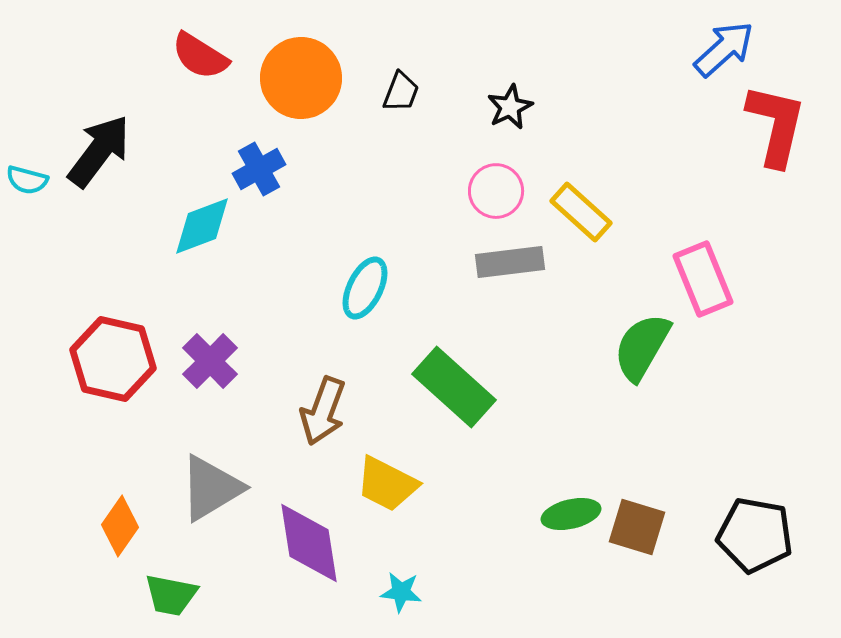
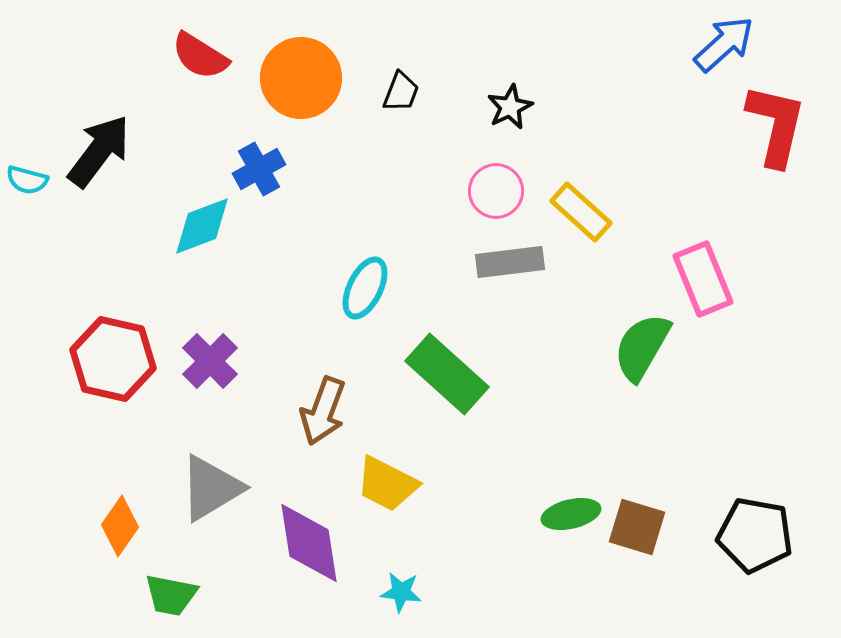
blue arrow: moved 5 px up
green rectangle: moved 7 px left, 13 px up
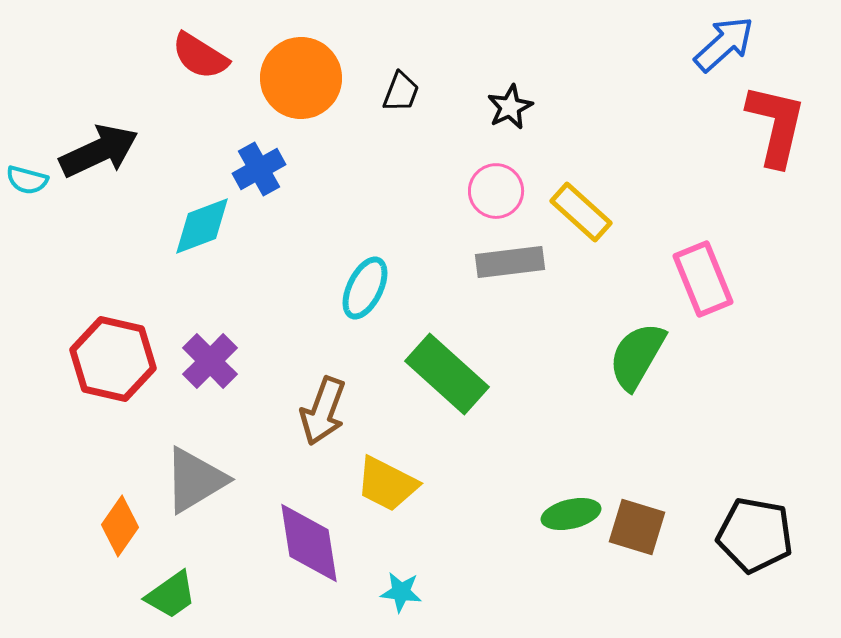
black arrow: rotated 28 degrees clockwise
green semicircle: moved 5 px left, 9 px down
gray triangle: moved 16 px left, 8 px up
green trapezoid: rotated 46 degrees counterclockwise
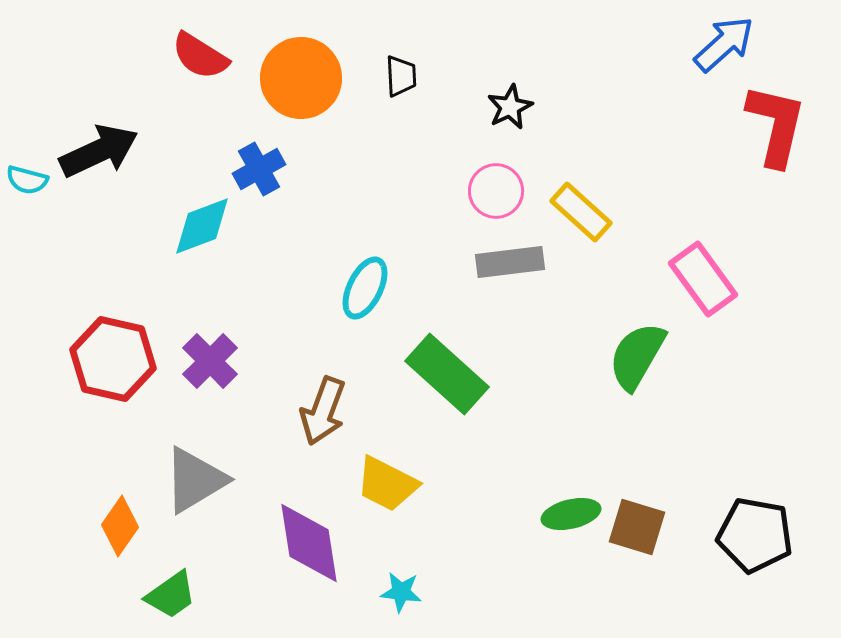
black trapezoid: moved 16 px up; rotated 24 degrees counterclockwise
pink rectangle: rotated 14 degrees counterclockwise
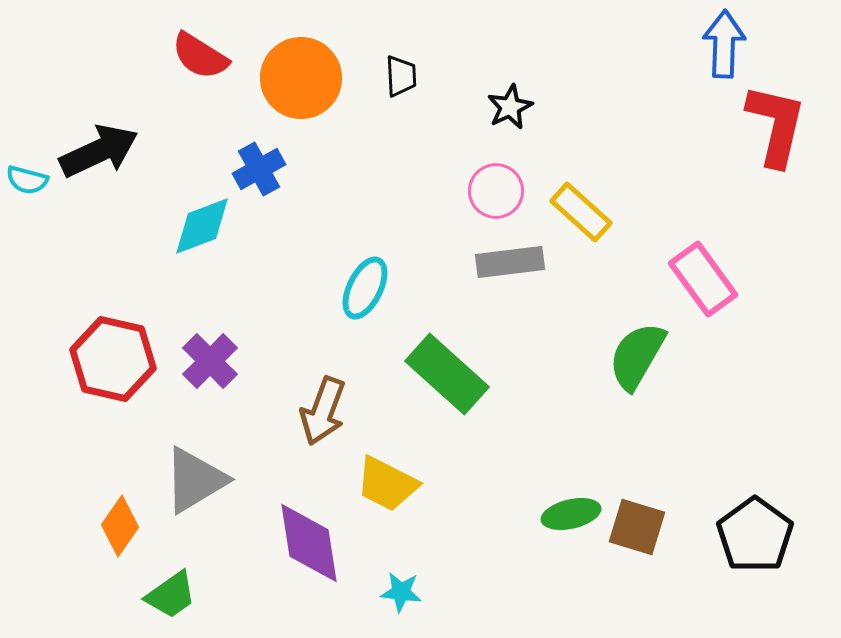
blue arrow: rotated 46 degrees counterclockwise
black pentagon: rotated 26 degrees clockwise
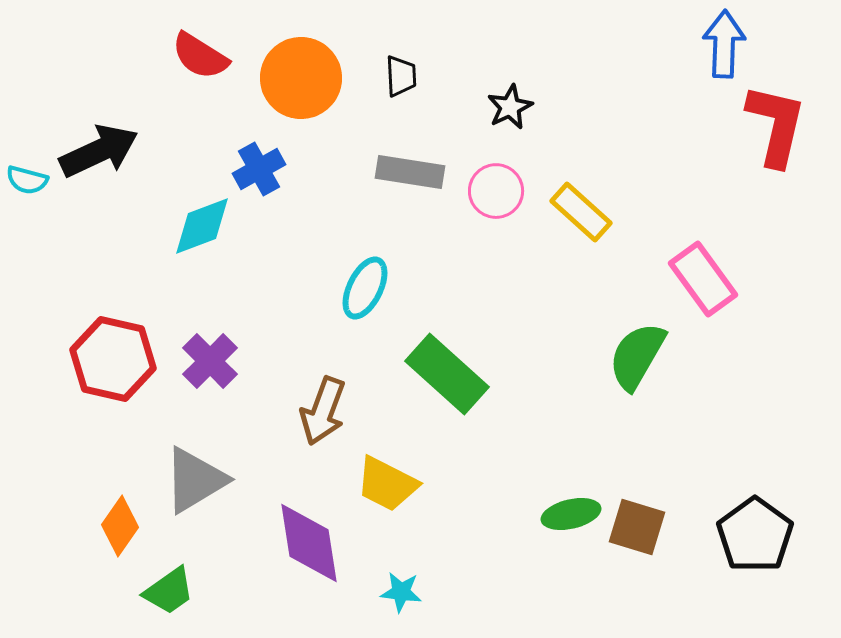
gray rectangle: moved 100 px left, 90 px up; rotated 16 degrees clockwise
green trapezoid: moved 2 px left, 4 px up
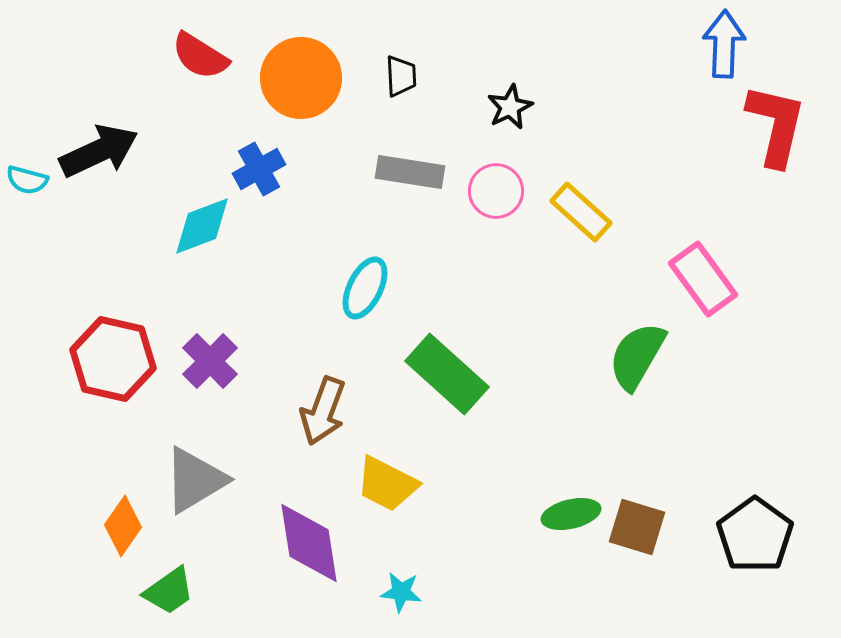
orange diamond: moved 3 px right
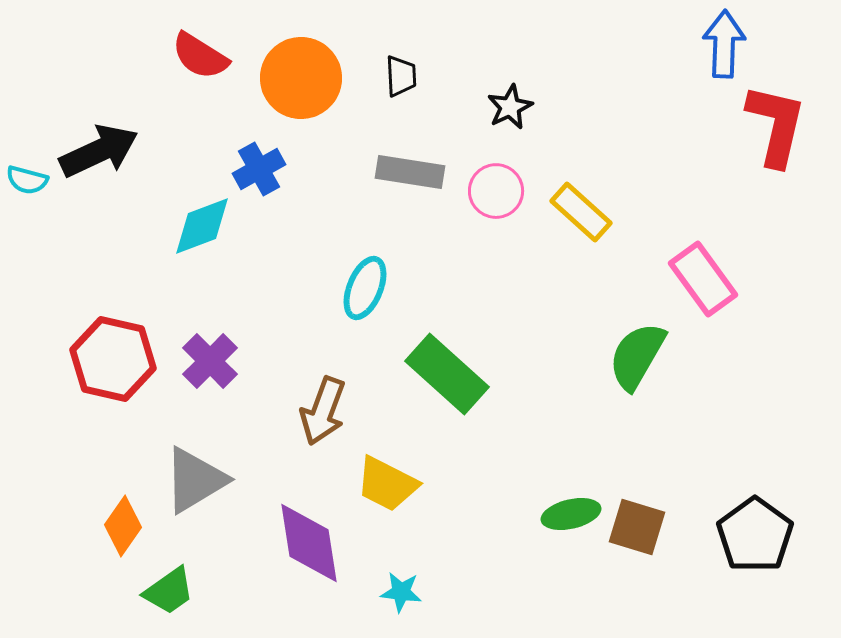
cyan ellipse: rotated 4 degrees counterclockwise
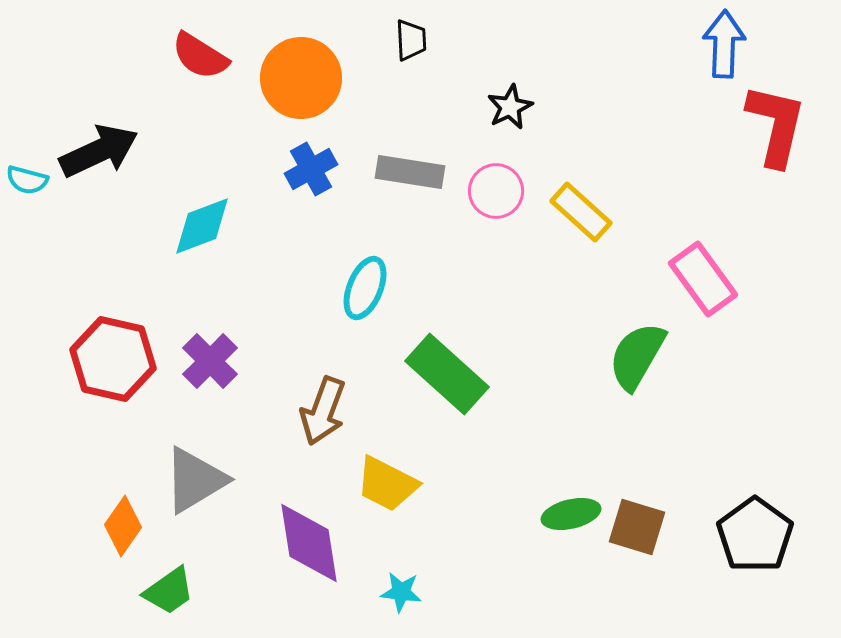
black trapezoid: moved 10 px right, 36 px up
blue cross: moved 52 px right
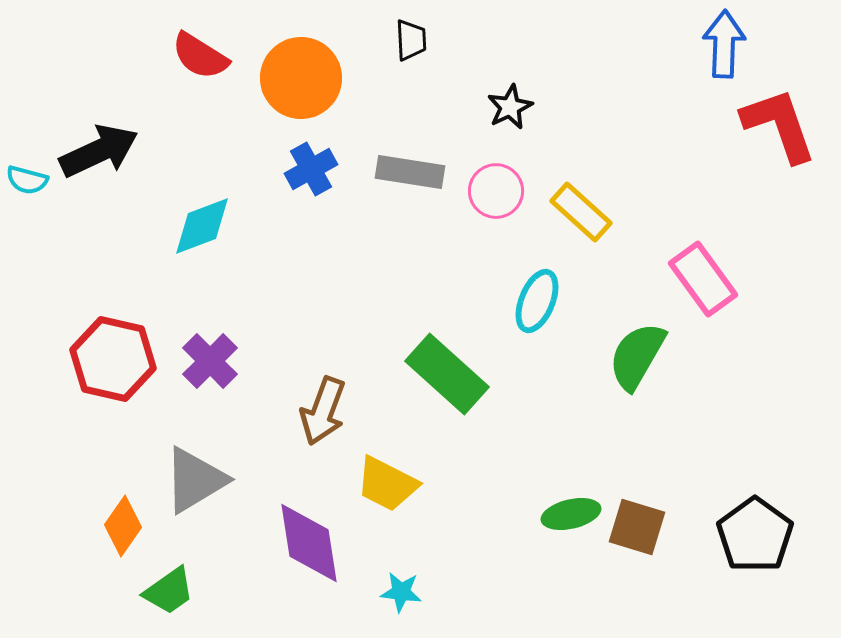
red L-shape: moved 3 px right; rotated 32 degrees counterclockwise
cyan ellipse: moved 172 px right, 13 px down
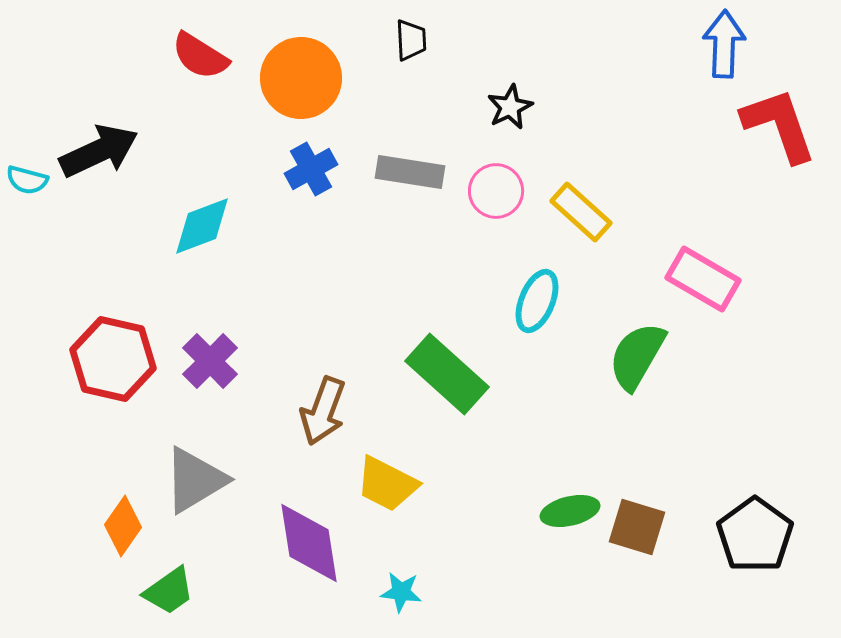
pink rectangle: rotated 24 degrees counterclockwise
green ellipse: moved 1 px left, 3 px up
